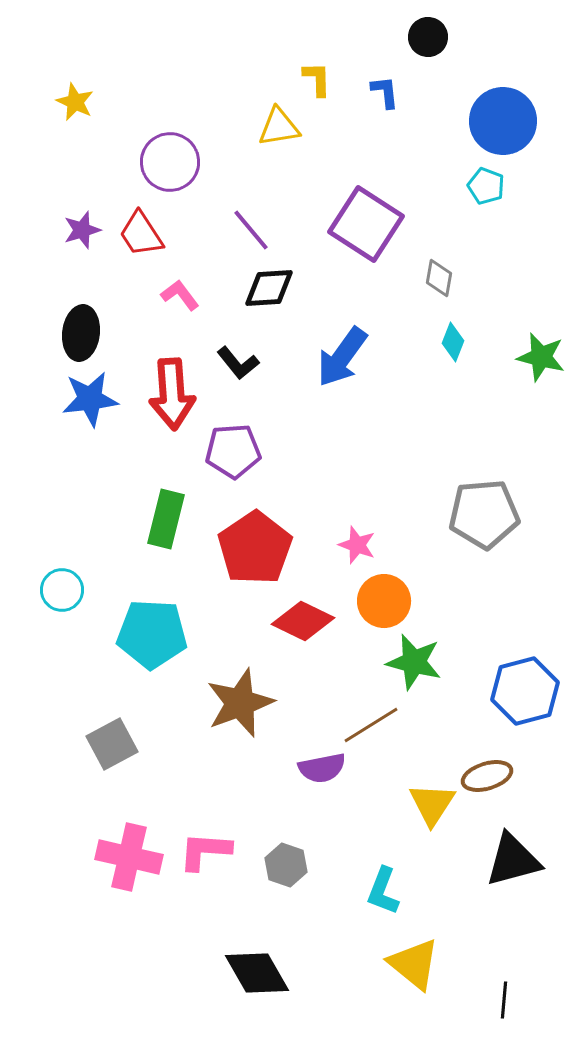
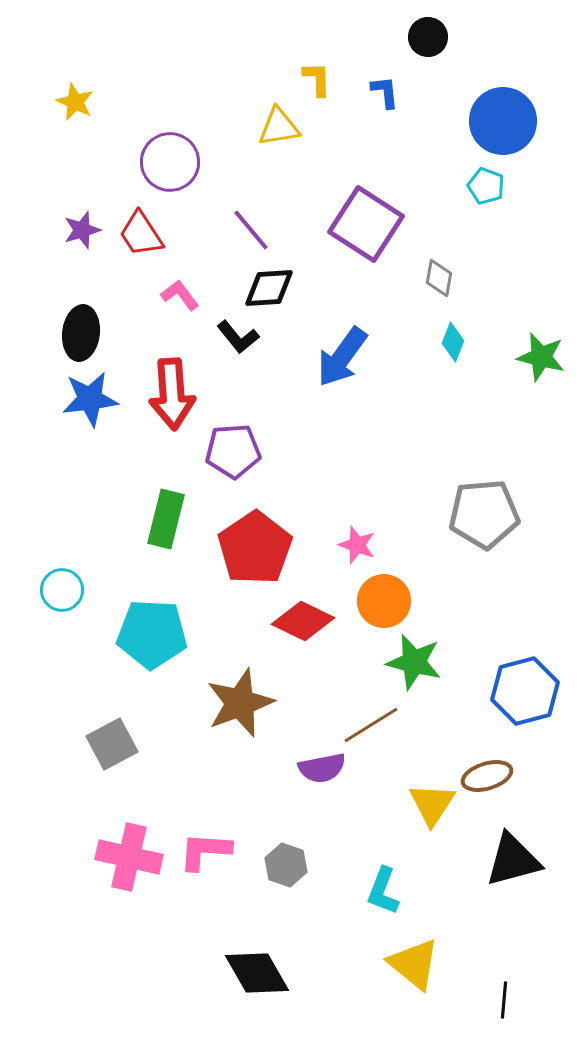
black L-shape at (238, 363): moved 26 px up
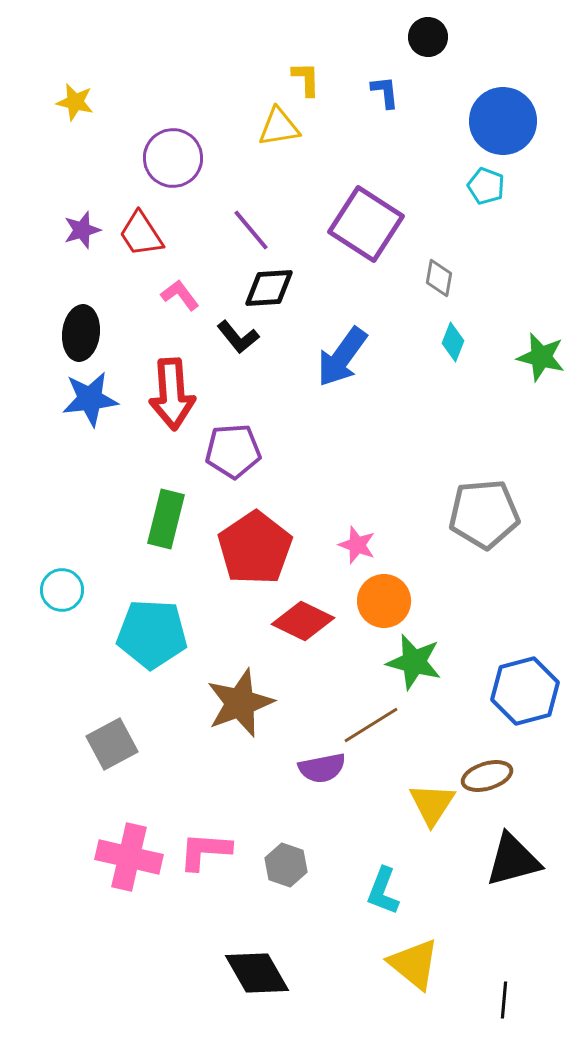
yellow L-shape at (317, 79): moved 11 px left
yellow star at (75, 102): rotated 12 degrees counterclockwise
purple circle at (170, 162): moved 3 px right, 4 px up
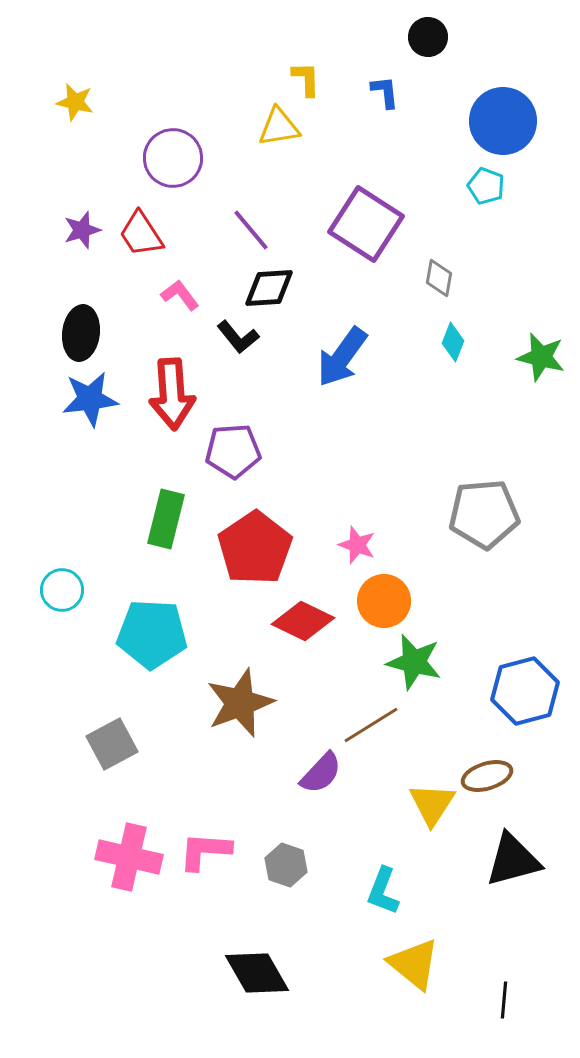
purple semicircle at (322, 768): moved 1 px left, 5 px down; rotated 36 degrees counterclockwise
